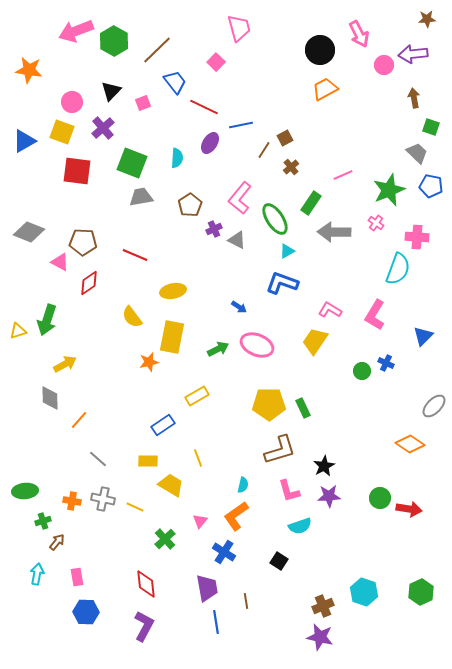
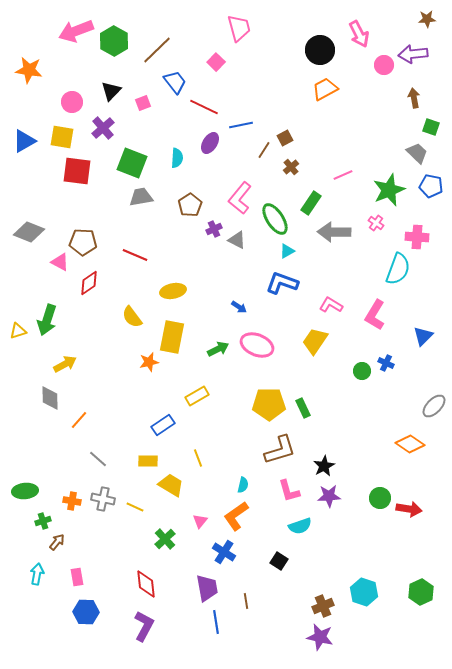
yellow square at (62, 132): moved 5 px down; rotated 10 degrees counterclockwise
pink L-shape at (330, 310): moved 1 px right, 5 px up
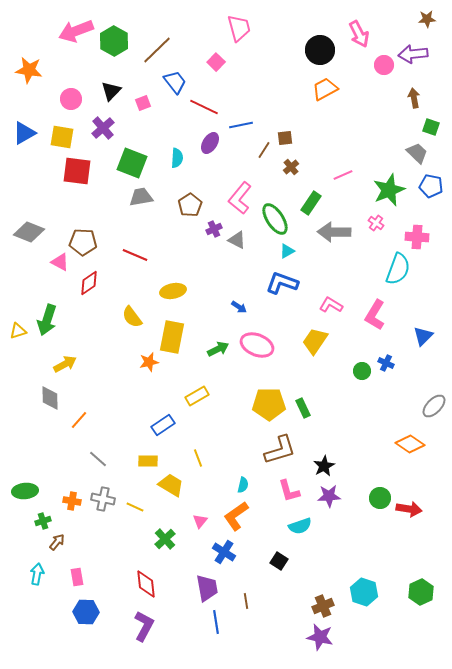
pink circle at (72, 102): moved 1 px left, 3 px up
brown square at (285, 138): rotated 21 degrees clockwise
blue triangle at (24, 141): moved 8 px up
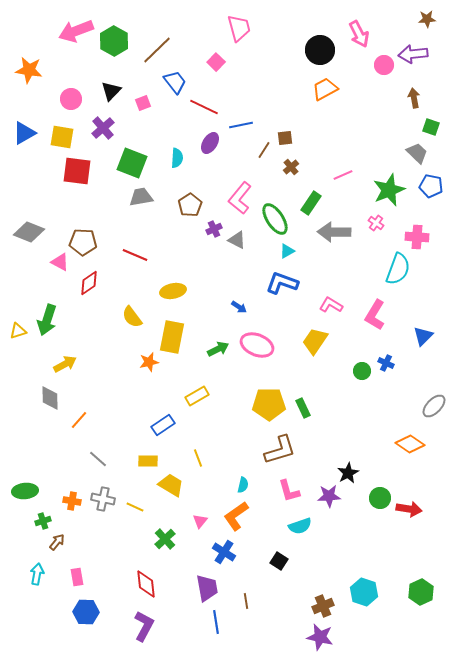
black star at (324, 466): moved 24 px right, 7 px down
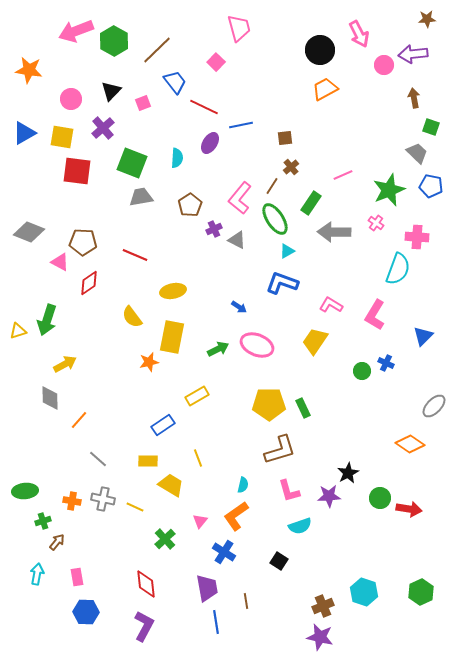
brown line at (264, 150): moved 8 px right, 36 px down
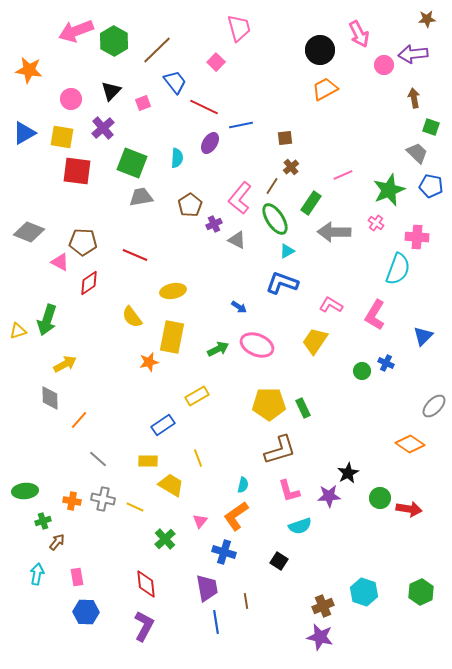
purple cross at (214, 229): moved 5 px up
blue cross at (224, 552): rotated 15 degrees counterclockwise
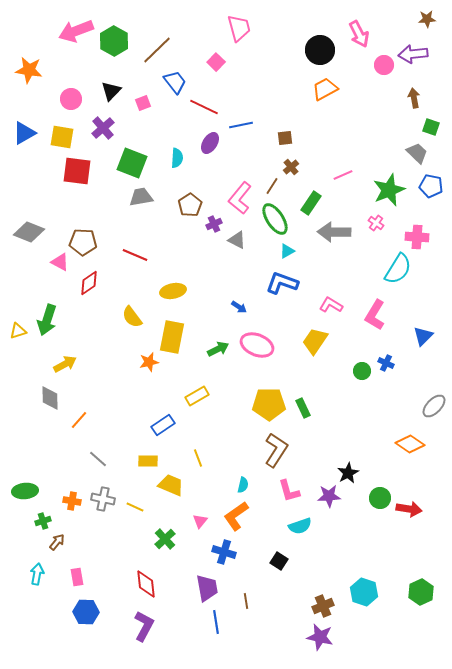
cyan semicircle at (398, 269): rotated 12 degrees clockwise
brown L-shape at (280, 450): moved 4 px left; rotated 40 degrees counterclockwise
yellow trapezoid at (171, 485): rotated 8 degrees counterclockwise
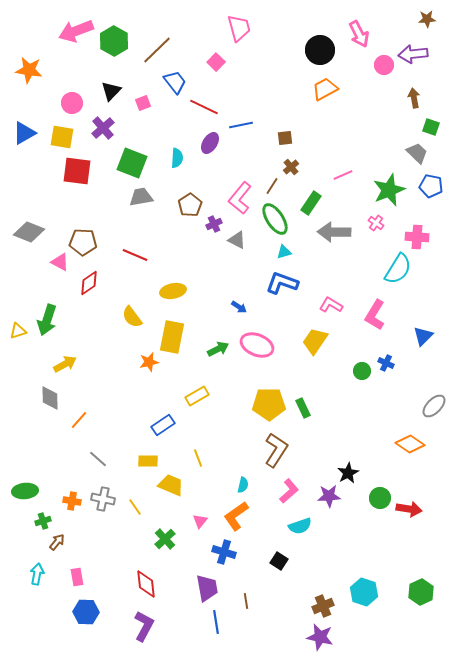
pink circle at (71, 99): moved 1 px right, 4 px down
cyan triangle at (287, 251): moved 3 px left, 1 px down; rotated 14 degrees clockwise
pink L-shape at (289, 491): rotated 115 degrees counterclockwise
yellow line at (135, 507): rotated 30 degrees clockwise
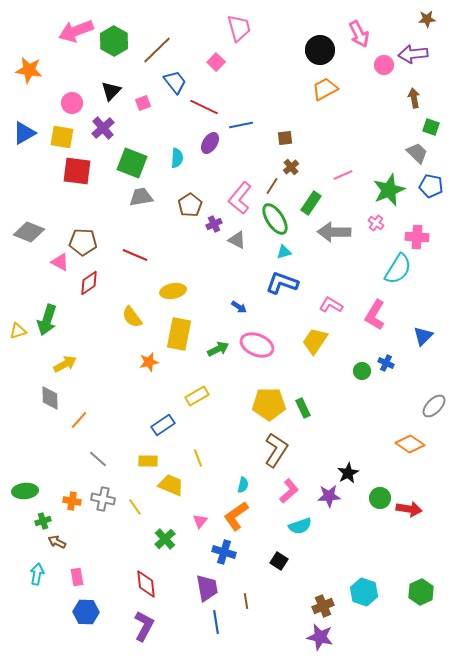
yellow rectangle at (172, 337): moved 7 px right, 3 px up
brown arrow at (57, 542): rotated 102 degrees counterclockwise
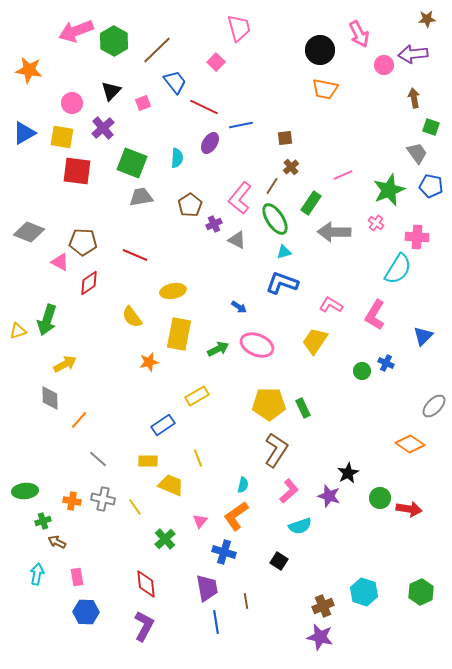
orange trapezoid at (325, 89): rotated 140 degrees counterclockwise
gray trapezoid at (417, 153): rotated 10 degrees clockwise
purple star at (329, 496): rotated 20 degrees clockwise
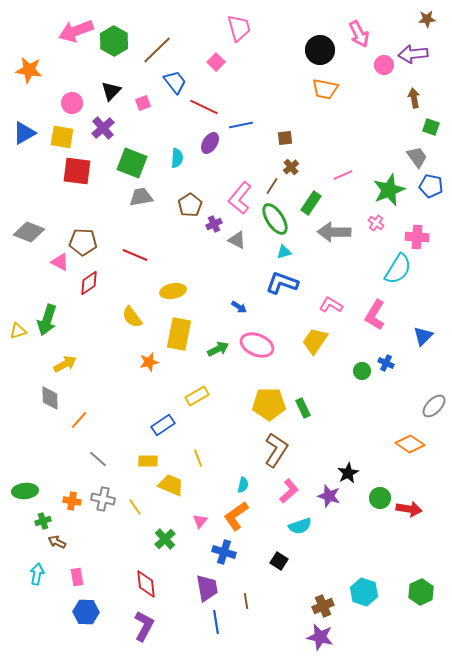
gray trapezoid at (417, 153): moved 4 px down
